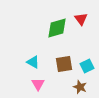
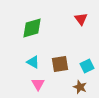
green diamond: moved 25 px left
brown square: moved 4 px left
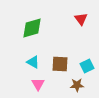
brown square: rotated 12 degrees clockwise
brown star: moved 3 px left, 2 px up; rotated 24 degrees counterclockwise
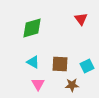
brown star: moved 5 px left
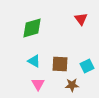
cyan triangle: moved 1 px right, 1 px up
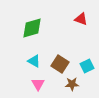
red triangle: rotated 32 degrees counterclockwise
brown square: rotated 30 degrees clockwise
brown star: moved 1 px up
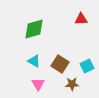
red triangle: rotated 24 degrees counterclockwise
green diamond: moved 2 px right, 1 px down
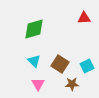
red triangle: moved 3 px right, 1 px up
cyan triangle: rotated 16 degrees clockwise
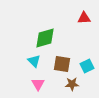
green diamond: moved 11 px right, 9 px down
brown square: moved 2 px right; rotated 24 degrees counterclockwise
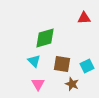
brown star: rotated 24 degrees clockwise
